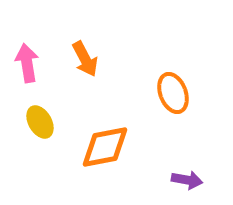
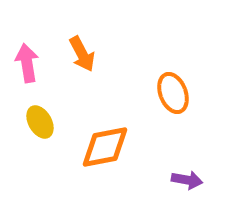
orange arrow: moved 3 px left, 5 px up
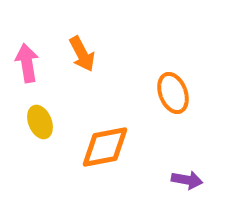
yellow ellipse: rotated 8 degrees clockwise
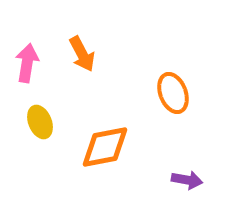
pink arrow: rotated 18 degrees clockwise
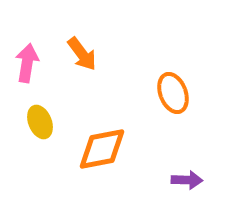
orange arrow: rotated 9 degrees counterclockwise
orange diamond: moved 3 px left, 2 px down
purple arrow: rotated 8 degrees counterclockwise
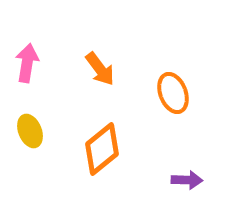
orange arrow: moved 18 px right, 15 px down
yellow ellipse: moved 10 px left, 9 px down
orange diamond: rotated 28 degrees counterclockwise
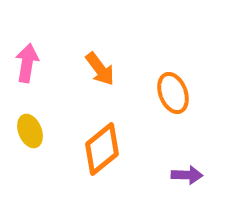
purple arrow: moved 5 px up
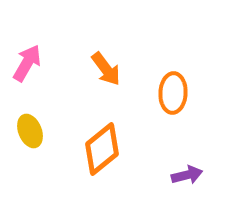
pink arrow: rotated 21 degrees clockwise
orange arrow: moved 6 px right
orange ellipse: rotated 24 degrees clockwise
purple arrow: rotated 16 degrees counterclockwise
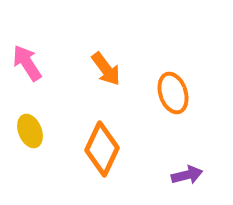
pink arrow: rotated 63 degrees counterclockwise
orange ellipse: rotated 21 degrees counterclockwise
orange diamond: rotated 26 degrees counterclockwise
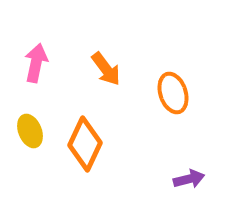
pink arrow: moved 9 px right; rotated 45 degrees clockwise
orange diamond: moved 17 px left, 5 px up
purple arrow: moved 2 px right, 4 px down
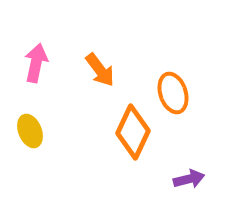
orange arrow: moved 6 px left, 1 px down
orange diamond: moved 48 px right, 12 px up
